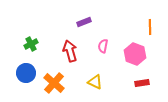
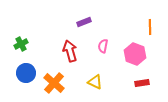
green cross: moved 10 px left
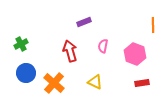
orange line: moved 3 px right, 2 px up
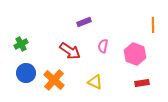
red arrow: rotated 140 degrees clockwise
orange cross: moved 3 px up
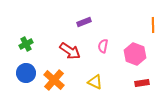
green cross: moved 5 px right
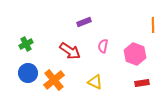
blue circle: moved 2 px right
orange cross: rotated 10 degrees clockwise
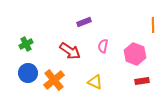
red rectangle: moved 2 px up
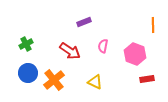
red rectangle: moved 5 px right, 2 px up
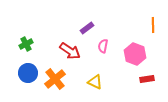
purple rectangle: moved 3 px right, 6 px down; rotated 16 degrees counterclockwise
orange cross: moved 1 px right, 1 px up
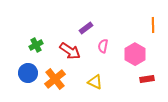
purple rectangle: moved 1 px left
green cross: moved 10 px right, 1 px down
pink hexagon: rotated 10 degrees clockwise
